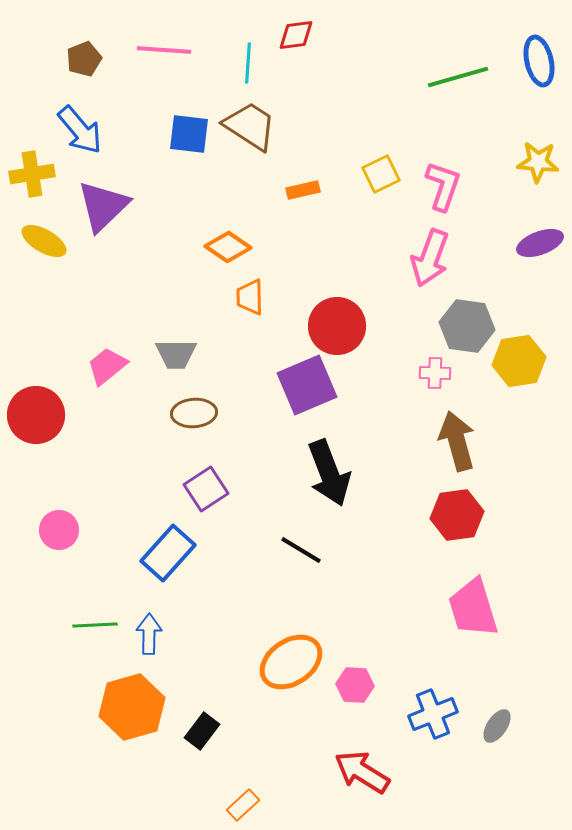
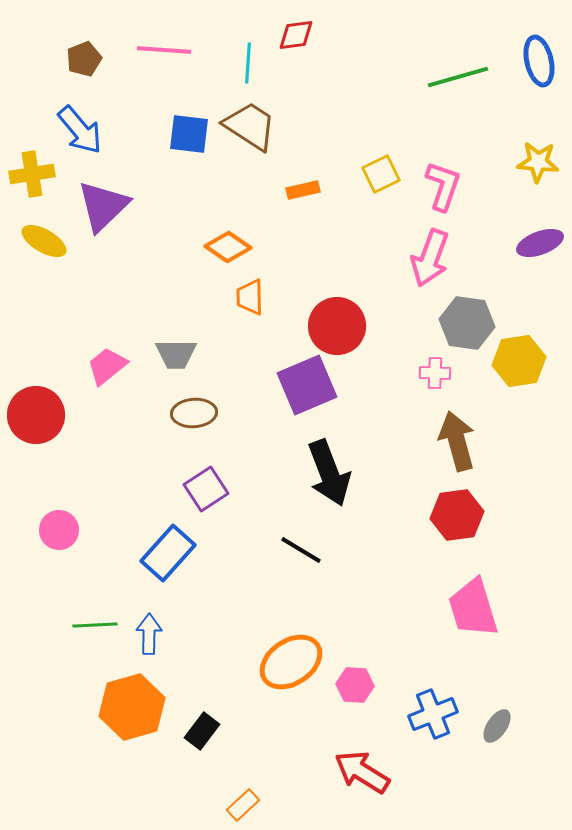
gray hexagon at (467, 326): moved 3 px up
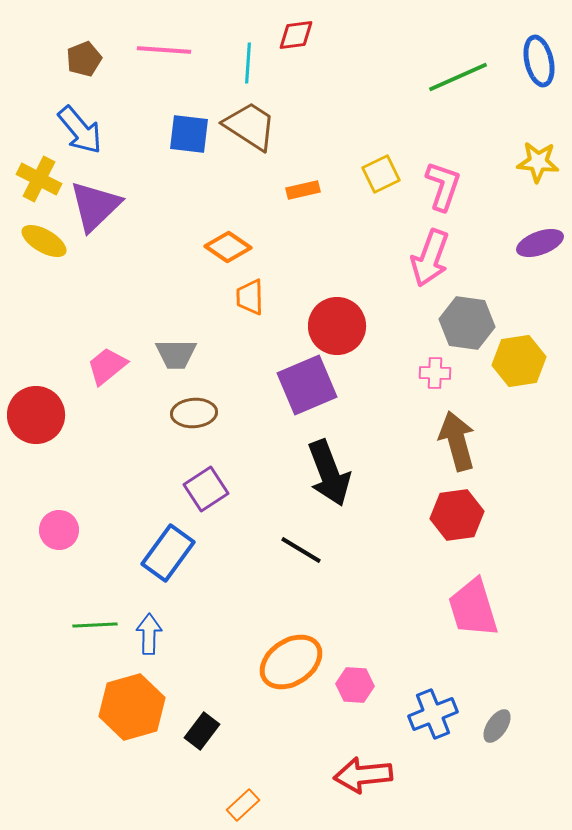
green line at (458, 77): rotated 8 degrees counterclockwise
yellow cross at (32, 174): moved 7 px right, 5 px down; rotated 36 degrees clockwise
purple triangle at (103, 206): moved 8 px left
blue rectangle at (168, 553): rotated 6 degrees counterclockwise
red arrow at (362, 772): moved 1 px right, 3 px down; rotated 38 degrees counterclockwise
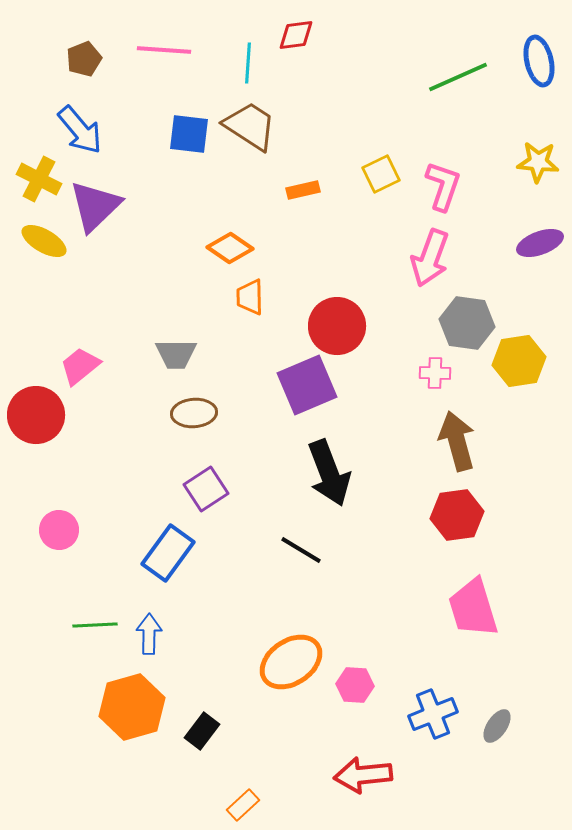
orange diamond at (228, 247): moved 2 px right, 1 px down
pink trapezoid at (107, 366): moved 27 px left
